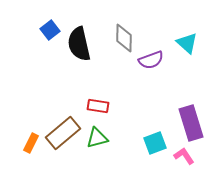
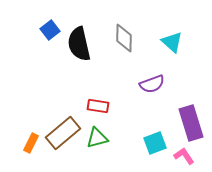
cyan triangle: moved 15 px left, 1 px up
purple semicircle: moved 1 px right, 24 px down
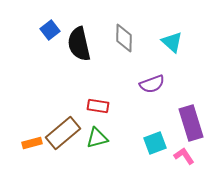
orange rectangle: moved 1 px right; rotated 48 degrees clockwise
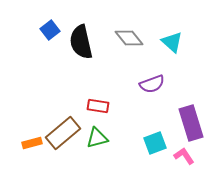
gray diamond: moved 5 px right; rotated 40 degrees counterclockwise
black semicircle: moved 2 px right, 2 px up
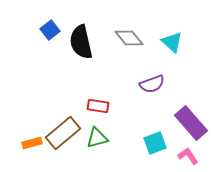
purple rectangle: rotated 24 degrees counterclockwise
pink L-shape: moved 4 px right
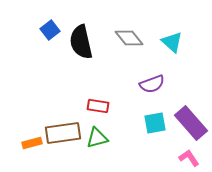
brown rectangle: rotated 32 degrees clockwise
cyan square: moved 20 px up; rotated 10 degrees clockwise
pink L-shape: moved 1 px right, 2 px down
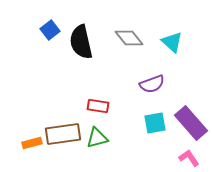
brown rectangle: moved 1 px down
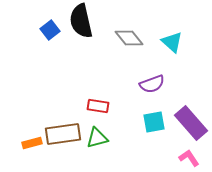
black semicircle: moved 21 px up
cyan square: moved 1 px left, 1 px up
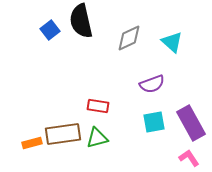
gray diamond: rotated 76 degrees counterclockwise
purple rectangle: rotated 12 degrees clockwise
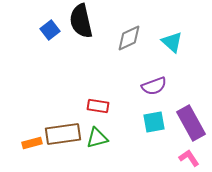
purple semicircle: moved 2 px right, 2 px down
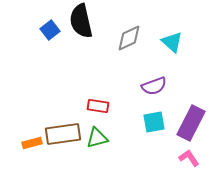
purple rectangle: rotated 56 degrees clockwise
